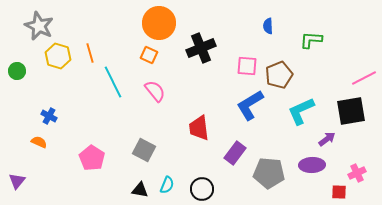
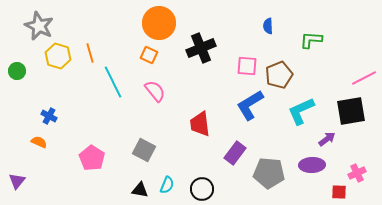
red trapezoid: moved 1 px right, 4 px up
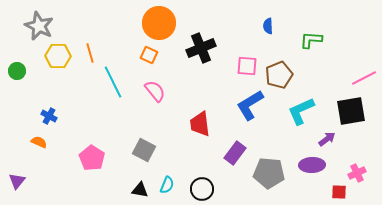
yellow hexagon: rotated 15 degrees counterclockwise
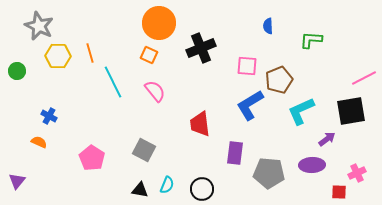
brown pentagon: moved 5 px down
purple rectangle: rotated 30 degrees counterclockwise
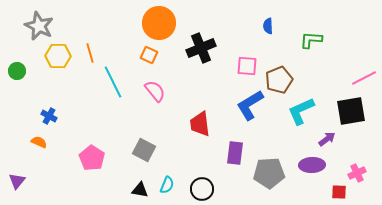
gray pentagon: rotated 8 degrees counterclockwise
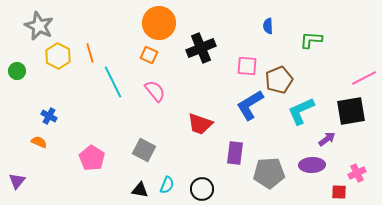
yellow hexagon: rotated 25 degrees clockwise
red trapezoid: rotated 64 degrees counterclockwise
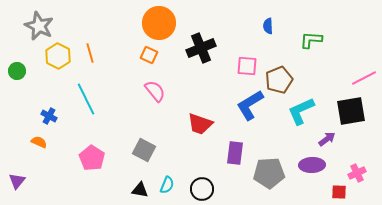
cyan line: moved 27 px left, 17 px down
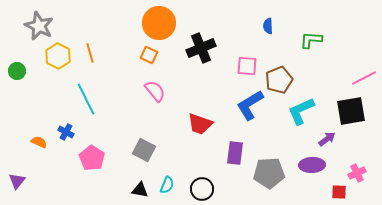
blue cross: moved 17 px right, 16 px down
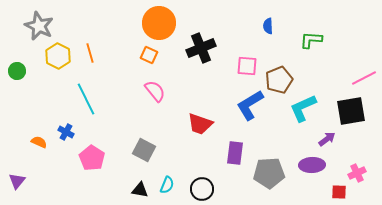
cyan L-shape: moved 2 px right, 3 px up
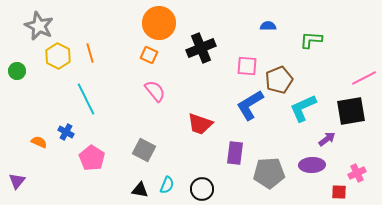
blue semicircle: rotated 91 degrees clockwise
